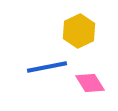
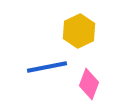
pink diamond: moved 1 px left, 1 px down; rotated 52 degrees clockwise
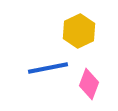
blue line: moved 1 px right, 1 px down
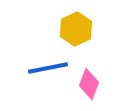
yellow hexagon: moved 3 px left, 2 px up
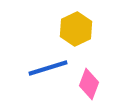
blue line: rotated 6 degrees counterclockwise
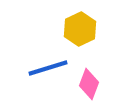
yellow hexagon: moved 4 px right
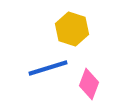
yellow hexagon: moved 8 px left; rotated 16 degrees counterclockwise
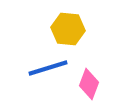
yellow hexagon: moved 4 px left; rotated 12 degrees counterclockwise
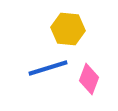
pink diamond: moved 5 px up
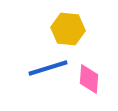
pink diamond: rotated 16 degrees counterclockwise
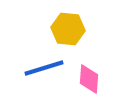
blue line: moved 4 px left
